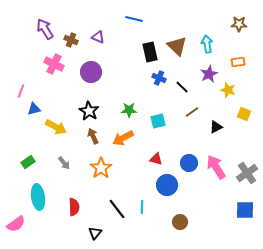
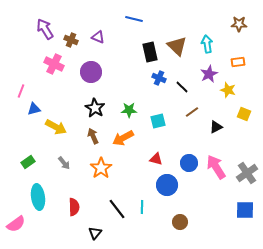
black star at (89, 111): moved 6 px right, 3 px up
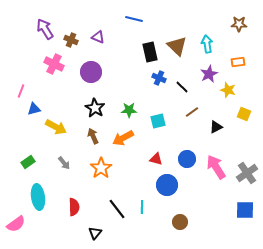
blue circle at (189, 163): moved 2 px left, 4 px up
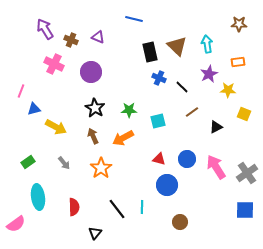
yellow star at (228, 90): rotated 14 degrees counterclockwise
red triangle at (156, 159): moved 3 px right
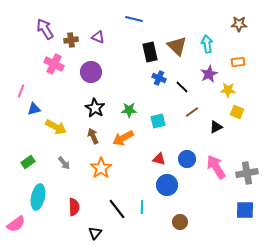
brown cross at (71, 40): rotated 32 degrees counterclockwise
yellow square at (244, 114): moved 7 px left, 2 px up
gray cross at (247, 173): rotated 25 degrees clockwise
cyan ellipse at (38, 197): rotated 20 degrees clockwise
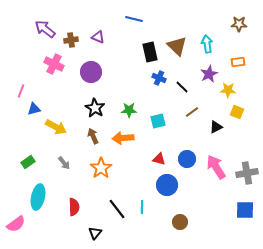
purple arrow at (45, 29): rotated 20 degrees counterclockwise
orange arrow at (123, 138): rotated 25 degrees clockwise
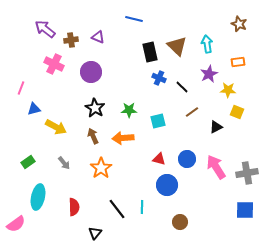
brown star at (239, 24): rotated 21 degrees clockwise
pink line at (21, 91): moved 3 px up
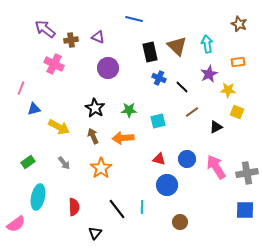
purple circle at (91, 72): moved 17 px right, 4 px up
yellow arrow at (56, 127): moved 3 px right
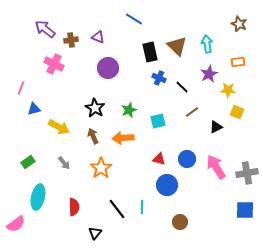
blue line at (134, 19): rotated 18 degrees clockwise
green star at (129, 110): rotated 21 degrees counterclockwise
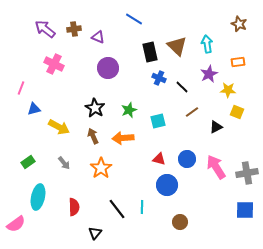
brown cross at (71, 40): moved 3 px right, 11 px up
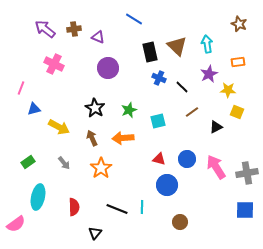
brown arrow at (93, 136): moved 1 px left, 2 px down
black line at (117, 209): rotated 30 degrees counterclockwise
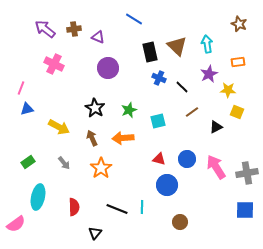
blue triangle at (34, 109): moved 7 px left
